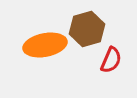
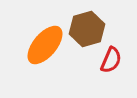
orange ellipse: rotated 39 degrees counterclockwise
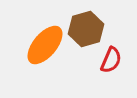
brown hexagon: moved 1 px left
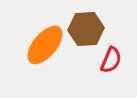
brown hexagon: rotated 12 degrees clockwise
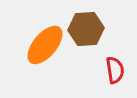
red semicircle: moved 4 px right, 10 px down; rotated 32 degrees counterclockwise
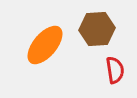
brown hexagon: moved 11 px right
